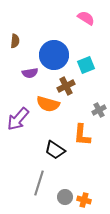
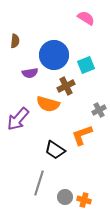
orange L-shape: rotated 65 degrees clockwise
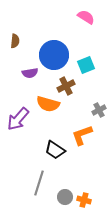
pink semicircle: moved 1 px up
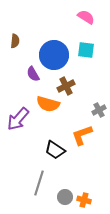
cyan square: moved 15 px up; rotated 30 degrees clockwise
purple semicircle: moved 3 px right, 1 px down; rotated 70 degrees clockwise
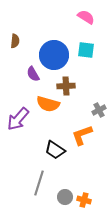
brown cross: rotated 24 degrees clockwise
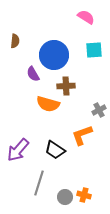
cyan square: moved 8 px right; rotated 12 degrees counterclockwise
purple arrow: moved 31 px down
orange cross: moved 5 px up
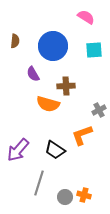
blue circle: moved 1 px left, 9 px up
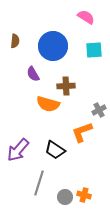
orange L-shape: moved 3 px up
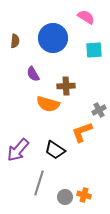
blue circle: moved 8 px up
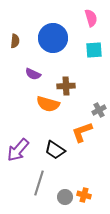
pink semicircle: moved 5 px right, 1 px down; rotated 42 degrees clockwise
purple semicircle: rotated 35 degrees counterclockwise
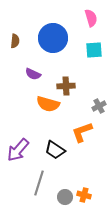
gray cross: moved 4 px up
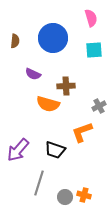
black trapezoid: rotated 15 degrees counterclockwise
